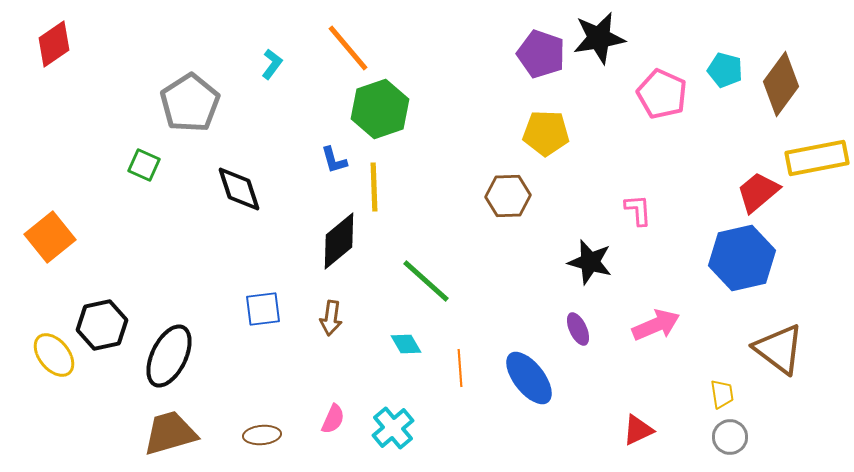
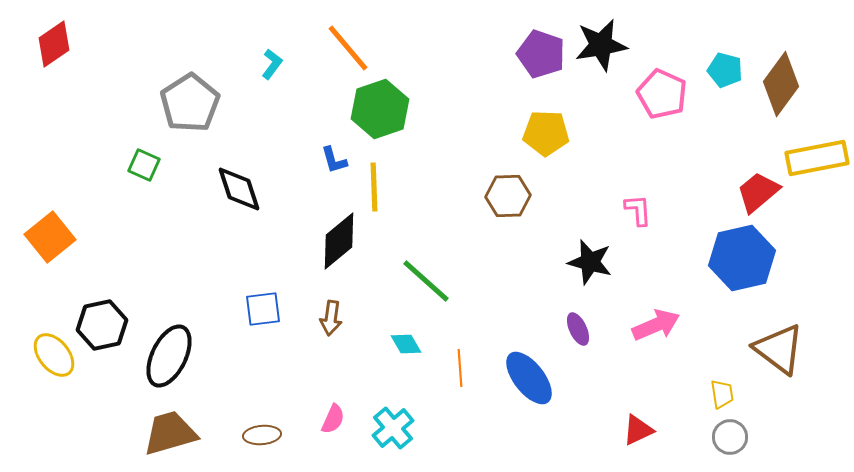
black star at (599, 38): moved 2 px right, 7 px down
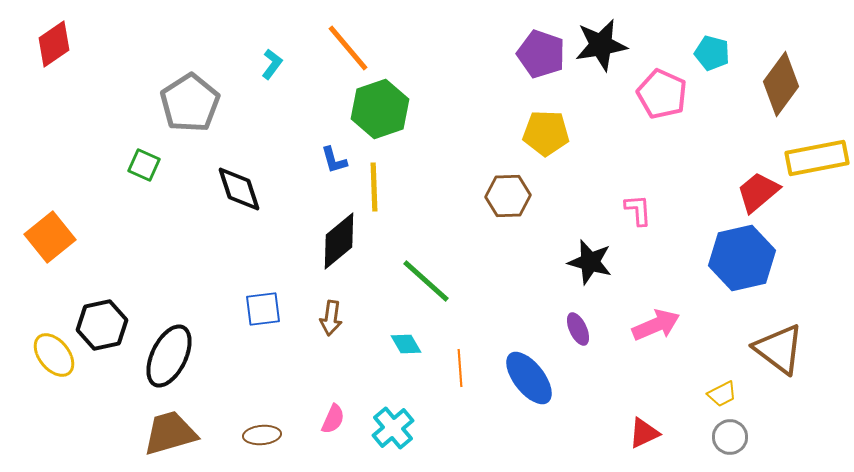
cyan pentagon at (725, 70): moved 13 px left, 17 px up
yellow trapezoid at (722, 394): rotated 72 degrees clockwise
red triangle at (638, 430): moved 6 px right, 3 px down
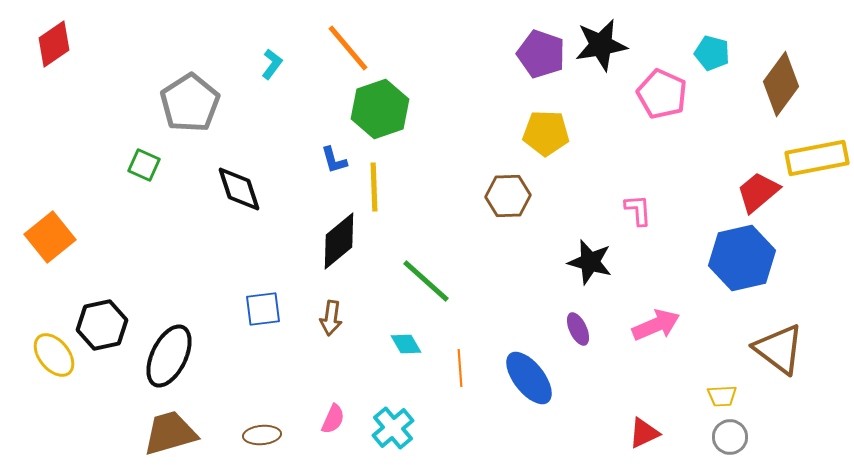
yellow trapezoid at (722, 394): moved 2 px down; rotated 24 degrees clockwise
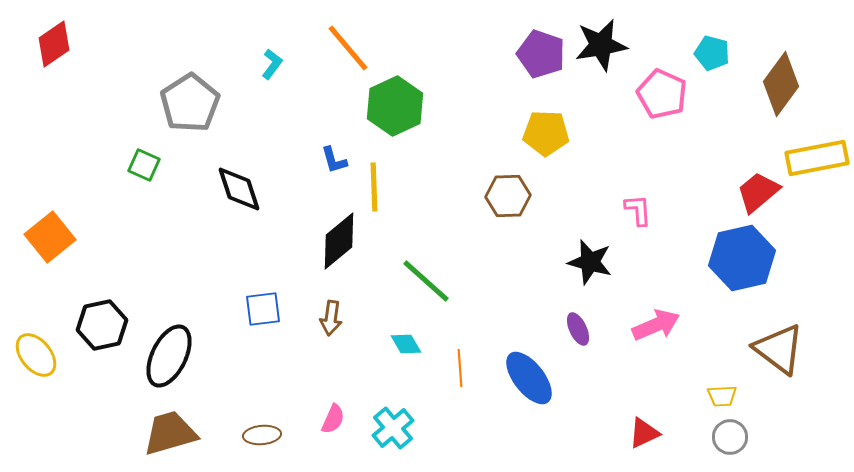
green hexagon at (380, 109): moved 15 px right, 3 px up; rotated 6 degrees counterclockwise
yellow ellipse at (54, 355): moved 18 px left
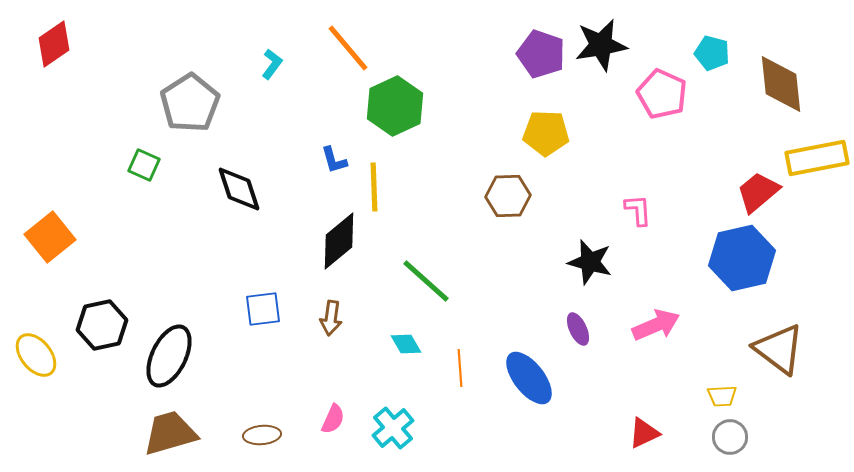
brown diamond at (781, 84): rotated 42 degrees counterclockwise
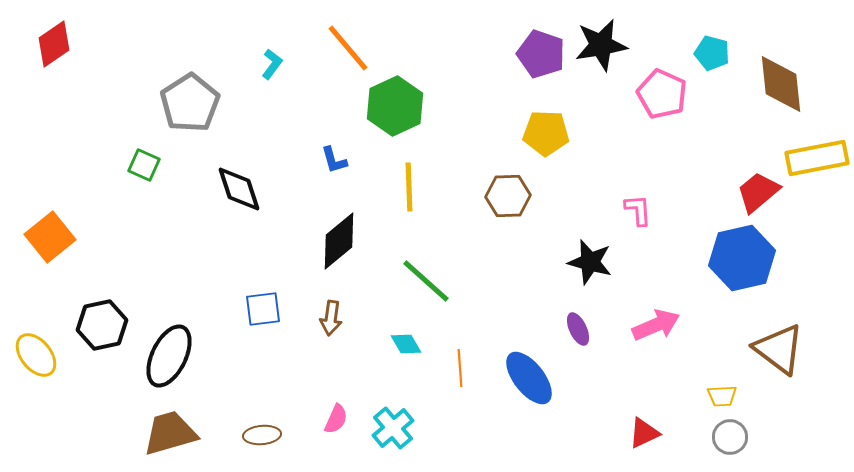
yellow line at (374, 187): moved 35 px right
pink semicircle at (333, 419): moved 3 px right
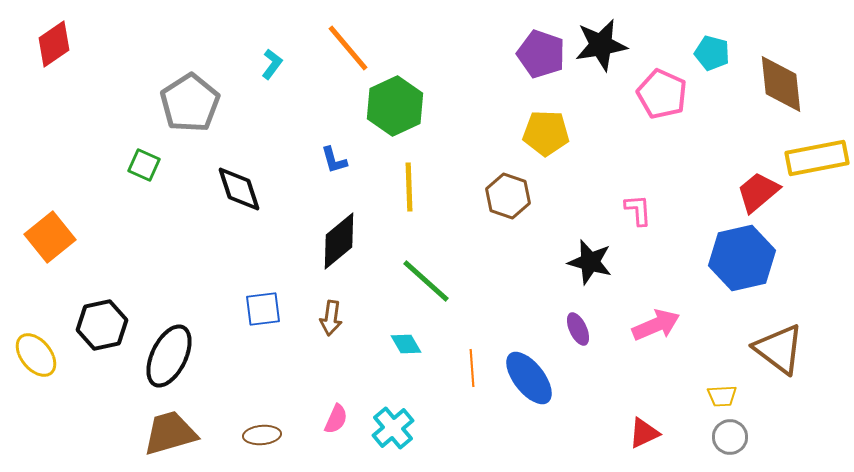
brown hexagon at (508, 196): rotated 21 degrees clockwise
orange line at (460, 368): moved 12 px right
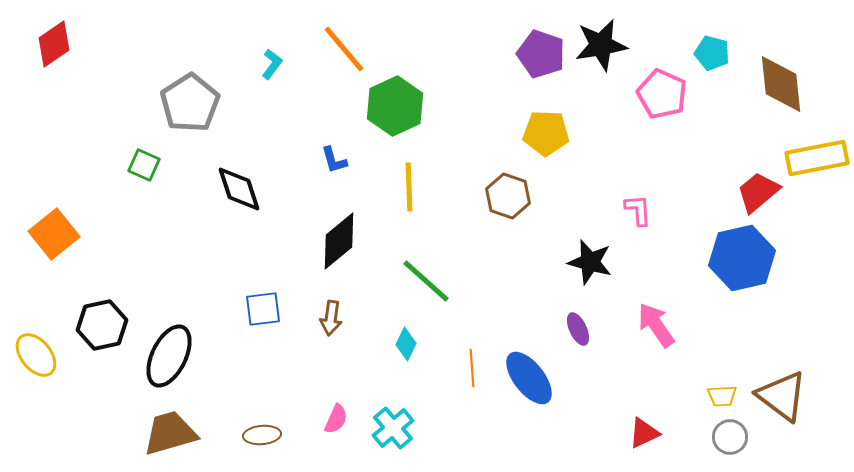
orange line at (348, 48): moved 4 px left, 1 px down
orange square at (50, 237): moved 4 px right, 3 px up
pink arrow at (656, 325): rotated 102 degrees counterclockwise
cyan diamond at (406, 344): rotated 56 degrees clockwise
brown triangle at (779, 349): moved 3 px right, 47 px down
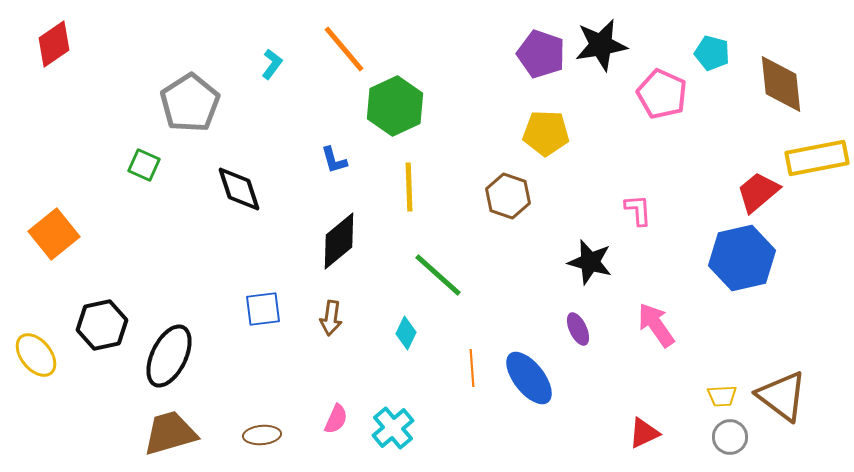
green line at (426, 281): moved 12 px right, 6 px up
cyan diamond at (406, 344): moved 11 px up
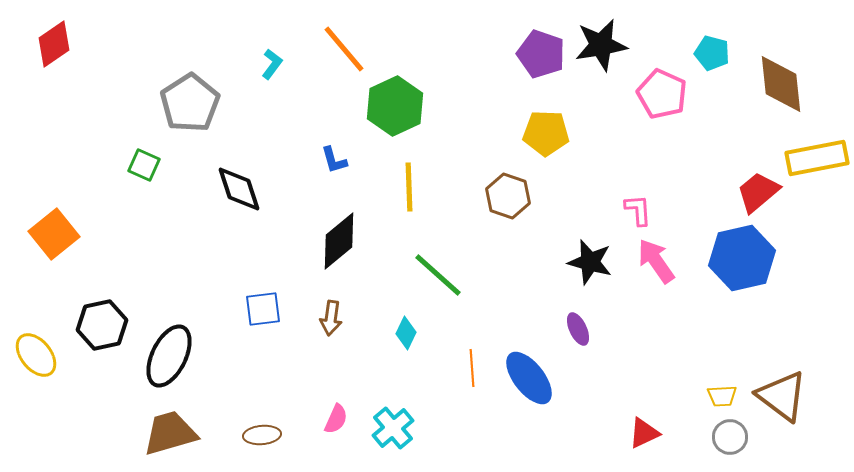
pink arrow at (656, 325): moved 64 px up
